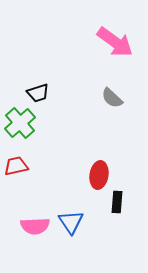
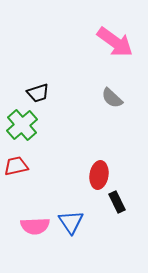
green cross: moved 2 px right, 2 px down
black rectangle: rotated 30 degrees counterclockwise
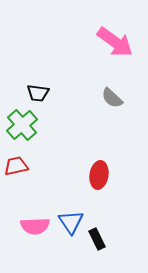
black trapezoid: rotated 25 degrees clockwise
black rectangle: moved 20 px left, 37 px down
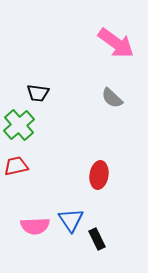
pink arrow: moved 1 px right, 1 px down
green cross: moved 3 px left
blue triangle: moved 2 px up
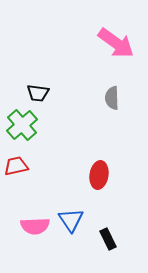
gray semicircle: rotated 45 degrees clockwise
green cross: moved 3 px right
black rectangle: moved 11 px right
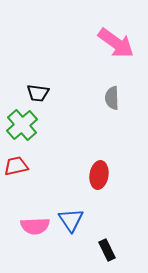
black rectangle: moved 1 px left, 11 px down
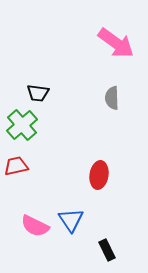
pink semicircle: rotated 28 degrees clockwise
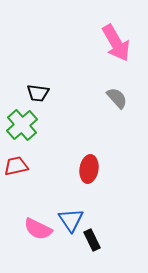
pink arrow: rotated 24 degrees clockwise
gray semicircle: moved 5 px right; rotated 140 degrees clockwise
red ellipse: moved 10 px left, 6 px up
pink semicircle: moved 3 px right, 3 px down
black rectangle: moved 15 px left, 10 px up
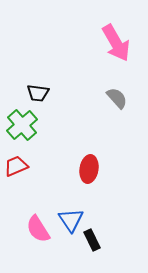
red trapezoid: rotated 10 degrees counterclockwise
pink semicircle: rotated 32 degrees clockwise
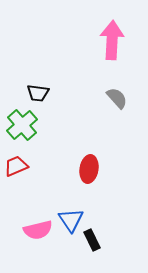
pink arrow: moved 4 px left, 3 px up; rotated 147 degrees counterclockwise
pink semicircle: moved 1 px down; rotated 72 degrees counterclockwise
